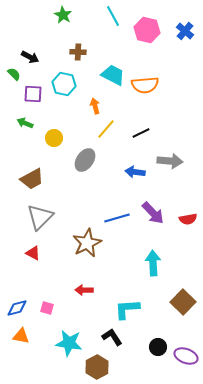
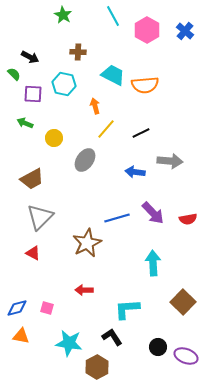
pink hexagon: rotated 15 degrees clockwise
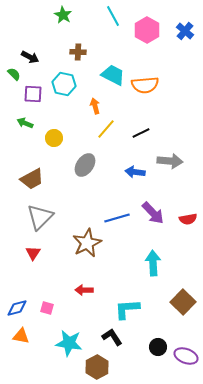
gray ellipse: moved 5 px down
red triangle: rotated 35 degrees clockwise
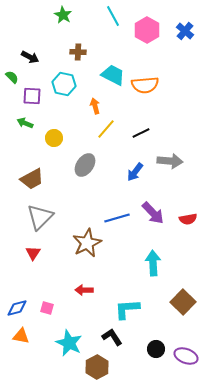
green semicircle: moved 2 px left, 3 px down
purple square: moved 1 px left, 2 px down
blue arrow: rotated 60 degrees counterclockwise
cyan star: rotated 16 degrees clockwise
black circle: moved 2 px left, 2 px down
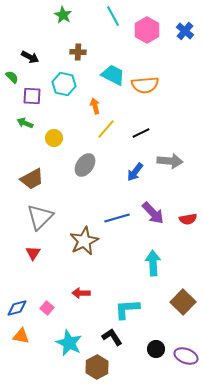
brown star: moved 3 px left, 2 px up
red arrow: moved 3 px left, 3 px down
pink square: rotated 24 degrees clockwise
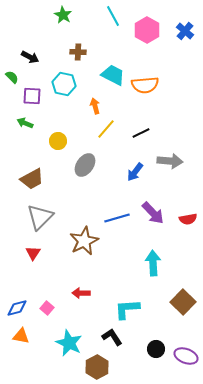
yellow circle: moved 4 px right, 3 px down
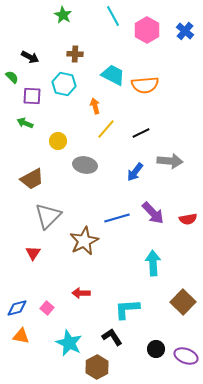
brown cross: moved 3 px left, 2 px down
gray ellipse: rotated 65 degrees clockwise
gray triangle: moved 8 px right, 1 px up
